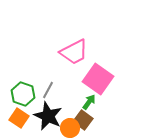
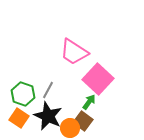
pink trapezoid: rotated 60 degrees clockwise
pink square: rotated 8 degrees clockwise
brown square: moved 1 px down
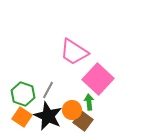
green arrow: rotated 42 degrees counterclockwise
orange square: moved 3 px right, 1 px up
orange circle: moved 2 px right, 18 px up
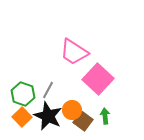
green arrow: moved 16 px right, 14 px down
orange square: rotated 12 degrees clockwise
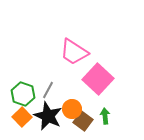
orange circle: moved 1 px up
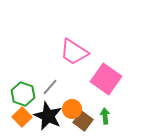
pink square: moved 8 px right; rotated 8 degrees counterclockwise
gray line: moved 2 px right, 3 px up; rotated 12 degrees clockwise
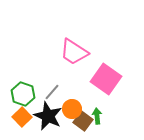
gray line: moved 2 px right, 5 px down
green arrow: moved 8 px left
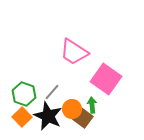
green hexagon: moved 1 px right
green arrow: moved 5 px left, 11 px up
brown square: moved 3 px up
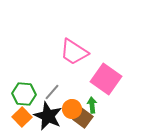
green hexagon: rotated 15 degrees counterclockwise
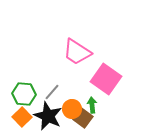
pink trapezoid: moved 3 px right
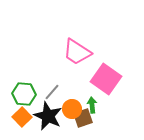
brown square: rotated 36 degrees clockwise
